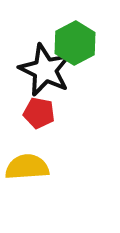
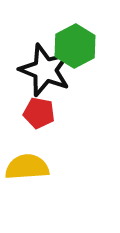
green hexagon: moved 3 px down
black star: rotated 4 degrees counterclockwise
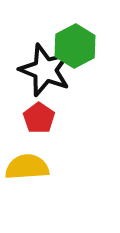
red pentagon: moved 5 px down; rotated 24 degrees clockwise
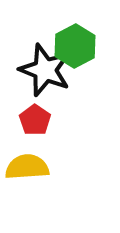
red pentagon: moved 4 px left, 2 px down
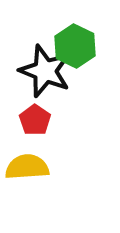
green hexagon: rotated 6 degrees counterclockwise
black star: moved 1 px down
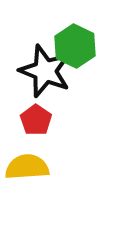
red pentagon: moved 1 px right
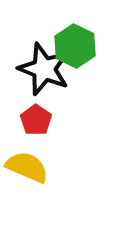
black star: moved 1 px left, 2 px up
yellow semicircle: rotated 27 degrees clockwise
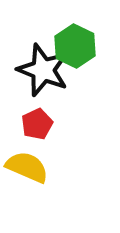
black star: moved 1 px left, 1 px down
red pentagon: moved 1 px right, 4 px down; rotated 12 degrees clockwise
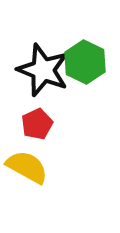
green hexagon: moved 10 px right, 16 px down
yellow semicircle: rotated 6 degrees clockwise
